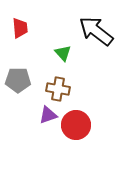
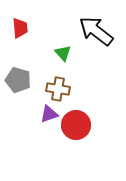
gray pentagon: rotated 15 degrees clockwise
purple triangle: moved 1 px right, 1 px up
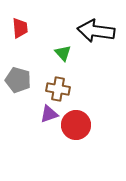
black arrow: rotated 30 degrees counterclockwise
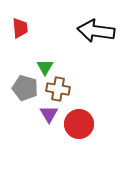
green triangle: moved 18 px left, 14 px down; rotated 12 degrees clockwise
gray pentagon: moved 7 px right, 8 px down
purple triangle: rotated 42 degrees counterclockwise
red circle: moved 3 px right, 1 px up
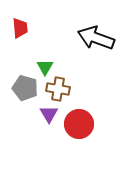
black arrow: moved 7 px down; rotated 12 degrees clockwise
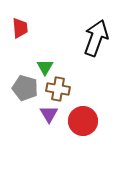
black arrow: rotated 90 degrees clockwise
red circle: moved 4 px right, 3 px up
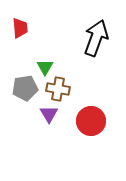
gray pentagon: rotated 25 degrees counterclockwise
red circle: moved 8 px right
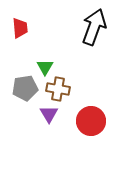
black arrow: moved 2 px left, 11 px up
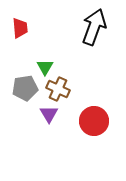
brown cross: rotated 15 degrees clockwise
red circle: moved 3 px right
